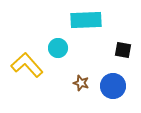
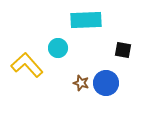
blue circle: moved 7 px left, 3 px up
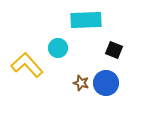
black square: moved 9 px left; rotated 12 degrees clockwise
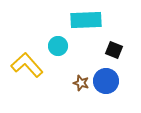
cyan circle: moved 2 px up
blue circle: moved 2 px up
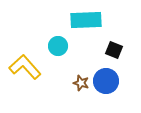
yellow L-shape: moved 2 px left, 2 px down
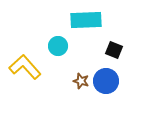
brown star: moved 2 px up
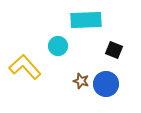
blue circle: moved 3 px down
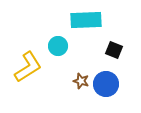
yellow L-shape: moved 3 px right; rotated 100 degrees clockwise
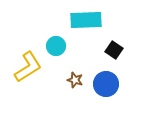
cyan circle: moved 2 px left
black square: rotated 12 degrees clockwise
brown star: moved 6 px left, 1 px up
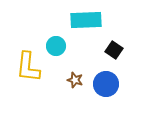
yellow L-shape: rotated 128 degrees clockwise
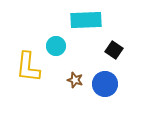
blue circle: moved 1 px left
